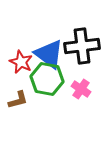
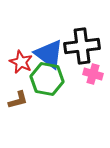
pink cross: moved 12 px right, 15 px up; rotated 18 degrees counterclockwise
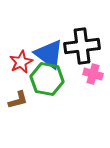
red star: rotated 20 degrees clockwise
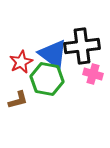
blue triangle: moved 4 px right
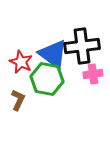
red star: rotated 20 degrees counterclockwise
pink cross: rotated 24 degrees counterclockwise
brown L-shape: rotated 50 degrees counterclockwise
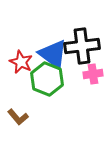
green hexagon: rotated 12 degrees clockwise
brown L-shape: moved 17 px down; rotated 115 degrees clockwise
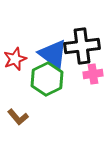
red star: moved 6 px left, 3 px up; rotated 25 degrees clockwise
green hexagon: rotated 12 degrees clockwise
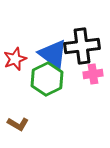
brown L-shape: moved 7 px down; rotated 20 degrees counterclockwise
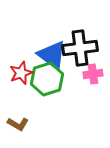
black cross: moved 2 px left, 2 px down
blue triangle: moved 1 px left, 1 px down
red star: moved 6 px right, 14 px down
green hexagon: rotated 8 degrees clockwise
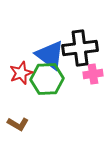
blue triangle: moved 2 px left
green hexagon: rotated 16 degrees clockwise
